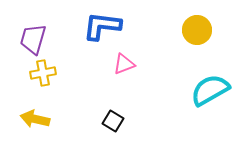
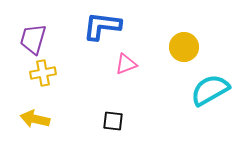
yellow circle: moved 13 px left, 17 px down
pink triangle: moved 2 px right
black square: rotated 25 degrees counterclockwise
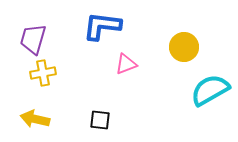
black square: moved 13 px left, 1 px up
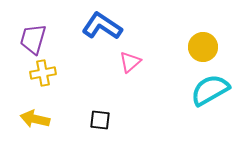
blue L-shape: rotated 27 degrees clockwise
yellow circle: moved 19 px right
pink triangle: moved 4 px right, 2 px up; rotated 20 degrees counterclockwise
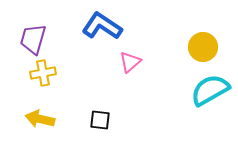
yellow arrow: moved 5 px right
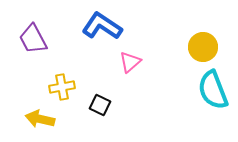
purple trapezoid: rotated 44 degrees counterclockwise
yellow cross: moved 19 px right, 14 px down
cyan semicircle: moved 3 px right; rotated 81 degrees counterclockwise
black square: moved 15 px up; rotated 20 degrees clockwise
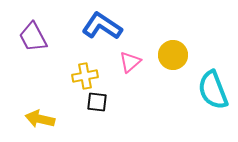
purple trapezoid: moved 2 px up
yellow circle: moved 30 px left, 8 px down
yellow cross: moved 23 px right, 11 px up
black square: moved 3 px left, 3 px up; rotated 20 degrees counterclockwise
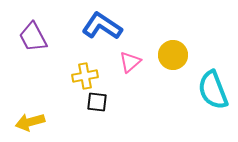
yellow arrow: moved 10 px left, 3 px down; rotated 28 degrees counterclockwise
